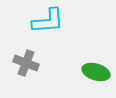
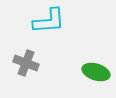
cyan L-shape: moved 1 px right
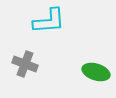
gray cross: moved 1 px left, 1 px down
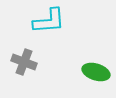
gray cross: moved 1 px left, 2 px up
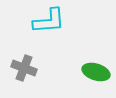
gray cross: moved 6 px down
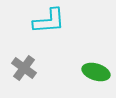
gray cross: rotated 15 degrees clockwise
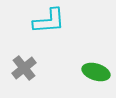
gray cross: rotated 15 degrees clockwise
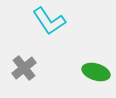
cyan L-shape: rotated 60 degrees clockwise
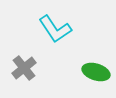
cyan L-shape: moved 6 px right, 8 px down
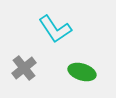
green ellipse: moved 14 px left
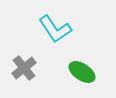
green ellipse: rotated 16 degrees clockwise
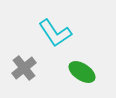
cyan L-shape: moved 4 px down
